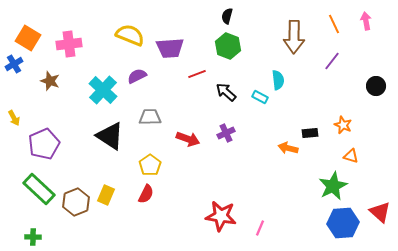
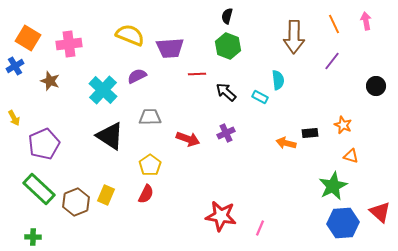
blue cross: moved 1 px right, 2 px down
red line: rotated 18 degrees clockwise
orange arrow: moved 2 px left, 5 px up
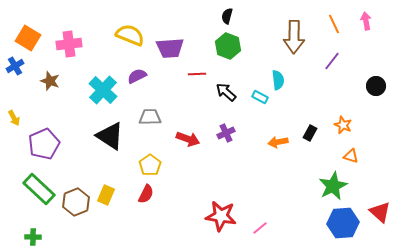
black rectangle: rotated 56 degrees counterclockwise
orange arrow: moved 8 px left, 1 px up; rotated 24 degrees counterclockwise
pink line: rotated 28 degrees clockwise
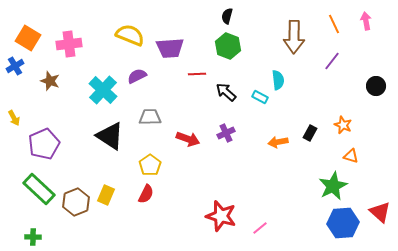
red star: rotated 8 degrees clockwise
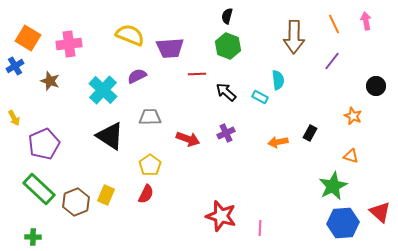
orange star: moved 10 px right, 9 px up
pink line: rotated 49 degrees counterclockwise
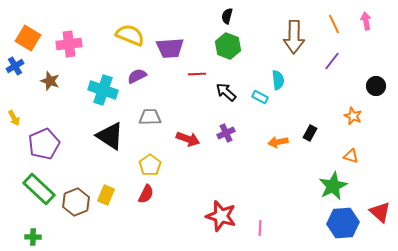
cyan cross: rotated 24 degrees counterclockwise
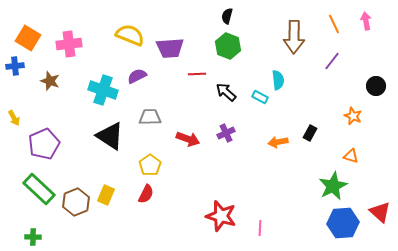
blue cross: rotated 24 degrees clockwise
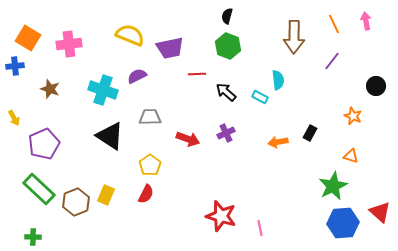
purple trapezoid: rotated 8 degrees counterclockwise
brown star: moved 8 px down
pink line: rotated 14 degrees counterclockwise
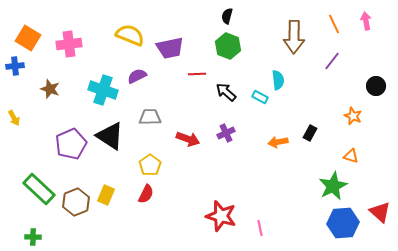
purple pentagon: moved 27 px right
